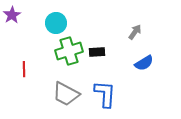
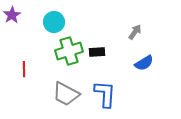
cyan circle: moved 2 px left, 1 px up
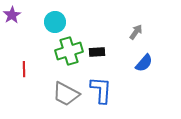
cyan circle: moved 1 px right
gray arrow: moved 1 px right
blue semicircle: rotated 18 degrees counterclockwise
blue L-shape: moved 4 px left, 4 px up
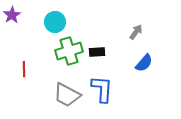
blue L-shape: moved 1 px right, 1 px up
gray trapezoid: moved 1 px right, 1 px down
